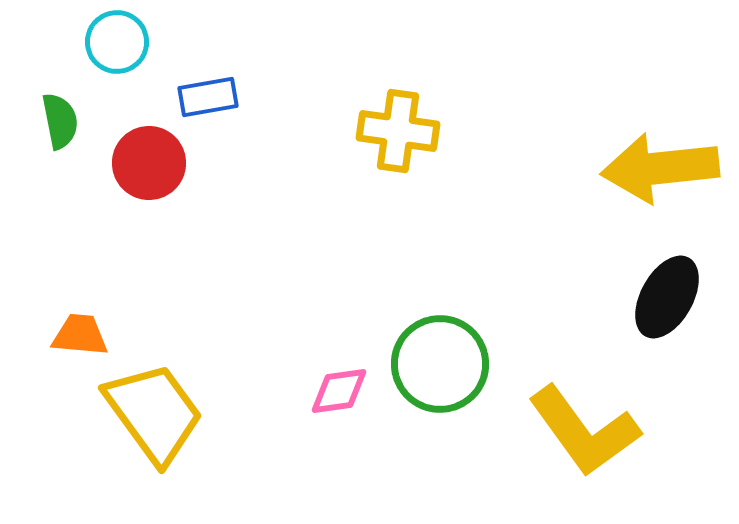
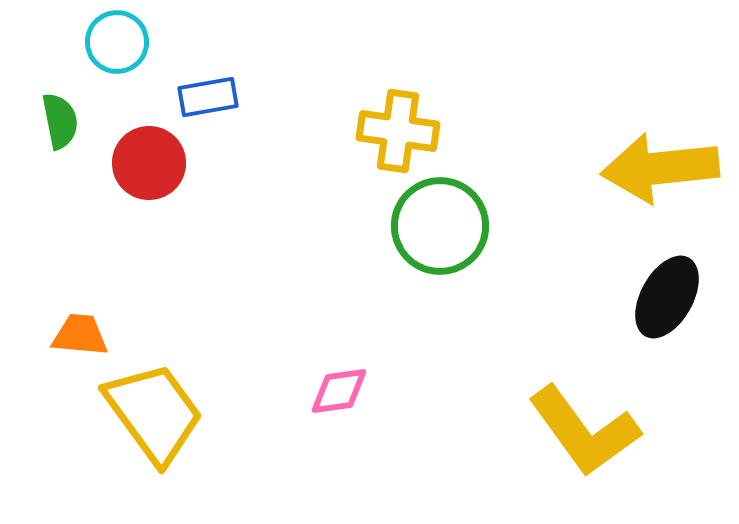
green circle: moved 138 px up
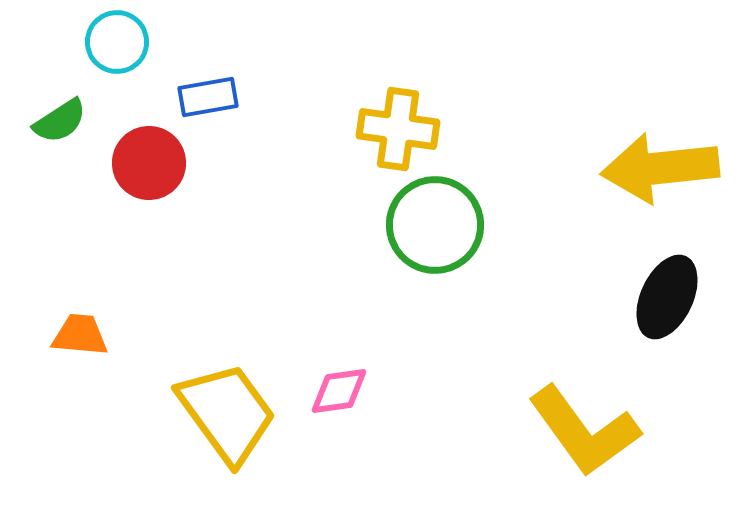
green semicircle: rotated 68 degrees clockwise
yellow cross: moved 2 px up
green circle: moved 5 px left, 1 px up
black ellipse: rotated 4 degrees counterclockwise
yellow trapezoid: moved 73 px right
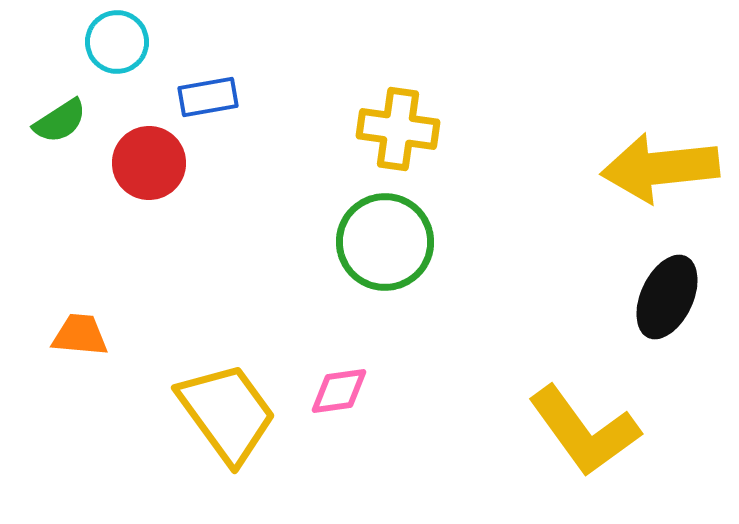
green circle: moved 50 px left, 17 px down
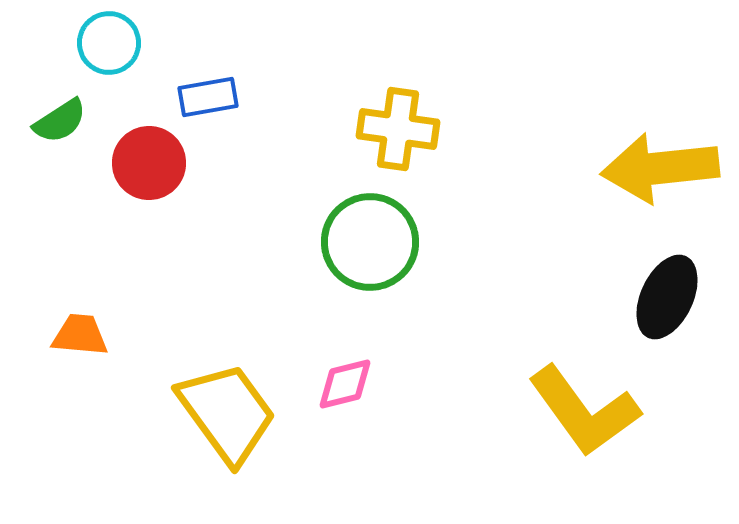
cyan circle: moved 8 px left, 1 px down
green circle: moved 15 px left
pink diamond: moved 6 px right, 7 px up; rotated 6 degrees counterclockwise
yellow L-shape: moved 20 px up
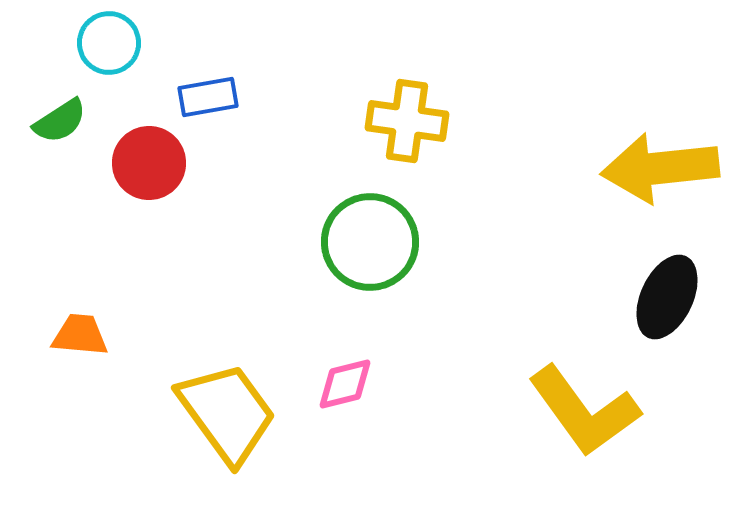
yellow cross: moved 9 px right, 8 px up
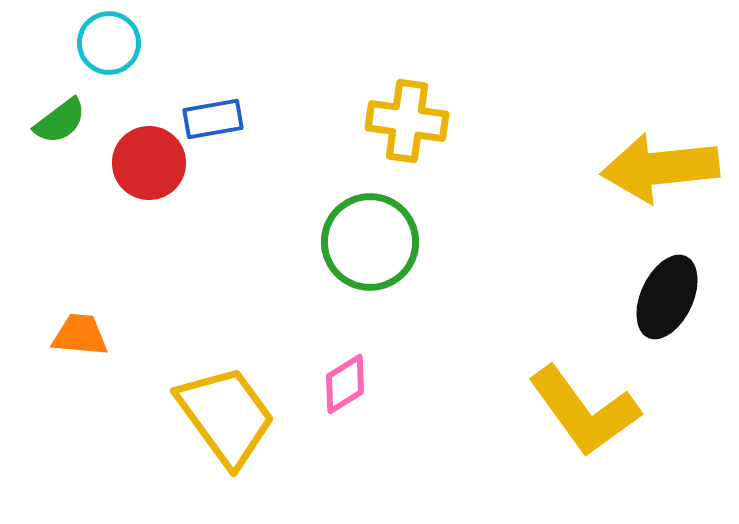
blue rectangle: moved 5 px right, 22 px down
green semicircle: rotated 4 degrees counterclockwise
pink diamond: rotated 18 degrees counterclockwise
yellow trapezoid: moved 1 px left, 3 px down
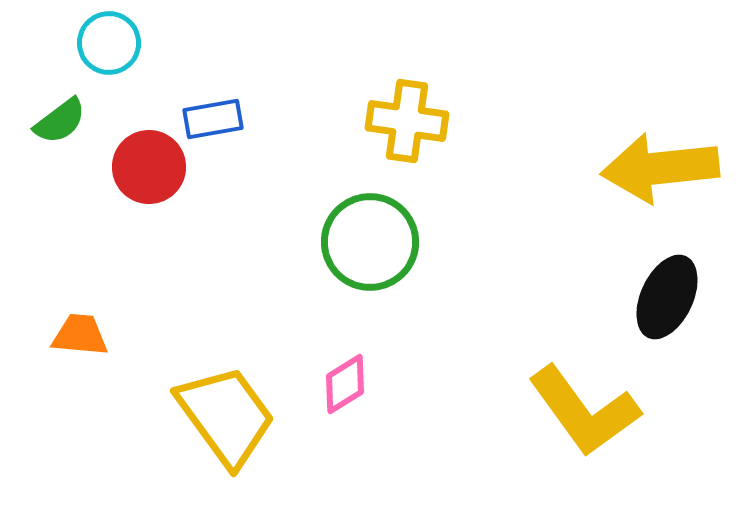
red circle: moved 4 px down
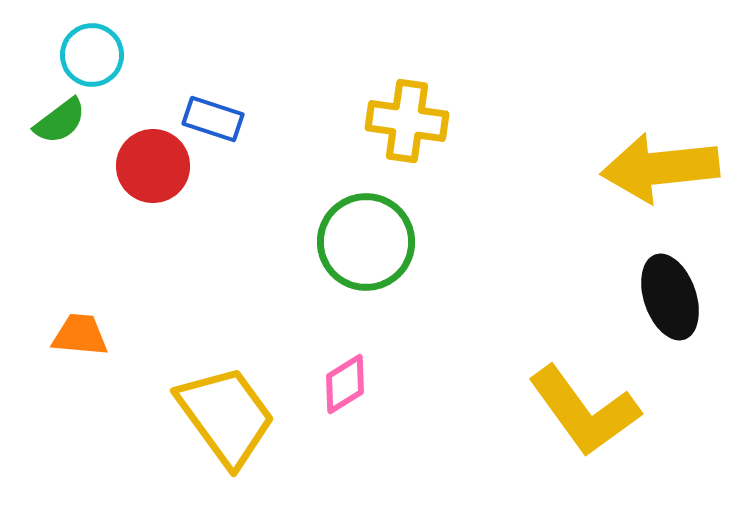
cyan circle: moved 17 px left, 12 px down
blue rectangle: rotated 28 degrees clockwise
red circle: moved 4 px right, 1 px up
green circle: moved 4 px left
black ellipse: moved 3 px right; rotated 44 degrees counterclockwise
